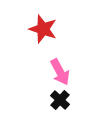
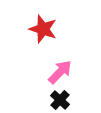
pink arrow: rotated 108 degrees counterclockwise
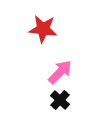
red star: rotated 12 degrees counterclockwise
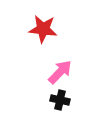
black cross: rotated 30 degrees counterclockwise
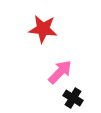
black cross: moved 13 px right, 2 px up; rotated 18 degrees clockwise
